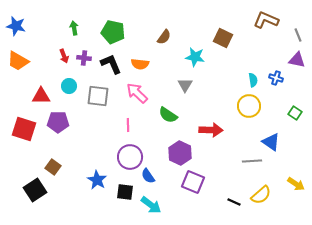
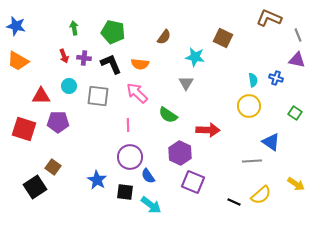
brown L-shape at (266, 20): moved 3 px right, 2 px up
gray triangle at (185, 85): moved 1 px right, 2 px up
red arrow at (211, 130): moved 3 px left
black square at (35, 190): moved 3 px up
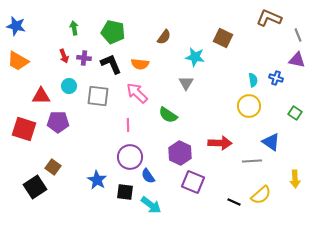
red arrow at (208, 130): moved 12 px right, 13 px down
yellow arrow at (296, 184): moved 1 px left, 5 px up; rotated 54 degrees clockwise
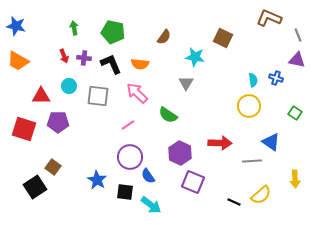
pink line at (128, 125): rotated 56 degrees clockwise
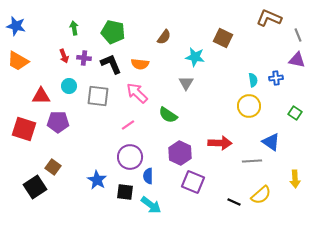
blue cross at (276, 78): rotated 24 degrees counterclockwise
blue semicircle at (148, 176): rotated 35 degrees clockwise
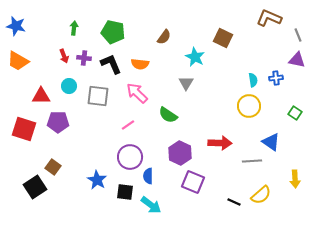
green arrow at (74, 28): rotated 16 degrees clockwise
cyan star at (195, 57): rotated 18 degrees clockwise
